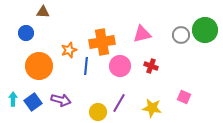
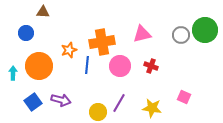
blue line: moved 1 px right, 1 px up
cyan arrow: moved 26 px up
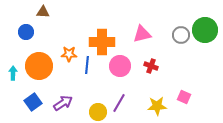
blue circle: moved 1 px up
orange cross: rotated 10 degrees clockwise
orange star: moved 4 px down; rotated 21 degrees clockwise
purple arrow: moved 2 px right, 3 px down; rotated 48 degrees counterclockwise
yellow star: moved 5 px right, 2 px up; rotated 12 degrees counterclockwise
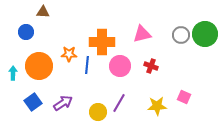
green circle: moved 4 px down
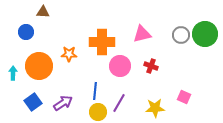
blue line: moved 8 px right, 26 px down
yellow star: moved 2 px left, 2 px down
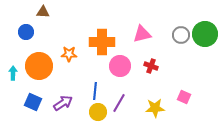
blue square: rotated 30 degrees counterclockwise
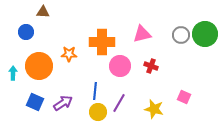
blue square: moved 2 px right
yellow star: moved 1 px left, 1 px down; rotated 18 degrees clockwise
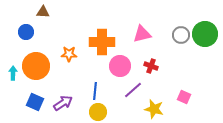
orange circle: moved 3 px left
purple line: moved 14 px right, 13 px up; rotated 18 degrees clockwise
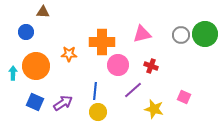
pink circle: moved 2 px left, 1 px up
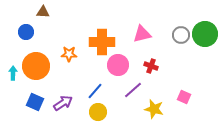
blue line: rotated 36 degrees clockwise
